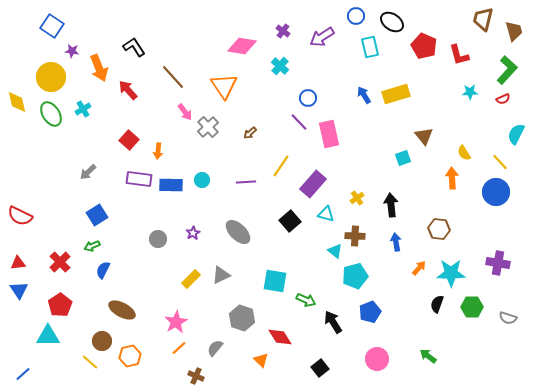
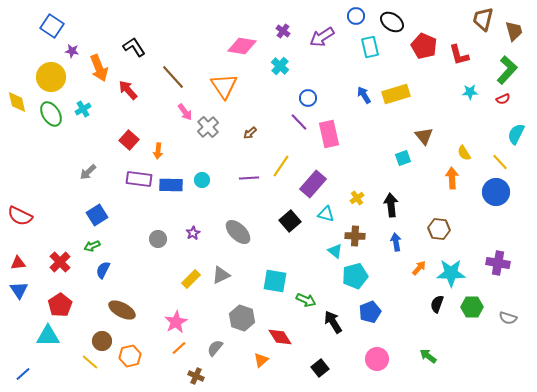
purple line at (246, 182): moved 3 px right, 4 px up
orange triangle at (261, 360): rotated 35 degrees clockwise
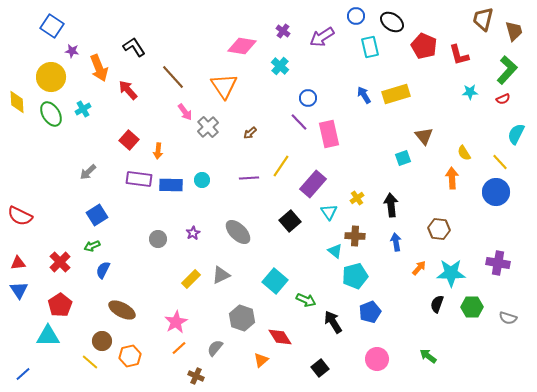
yellow diamond at (17, 102): rotated 10 degrees clockwise
cyan triangle at (326, 214): moved 3 px right, 2 px up; rotated 42 degrees clockwise
cyan square at (275, 281): rotated 30 degrees clockwise
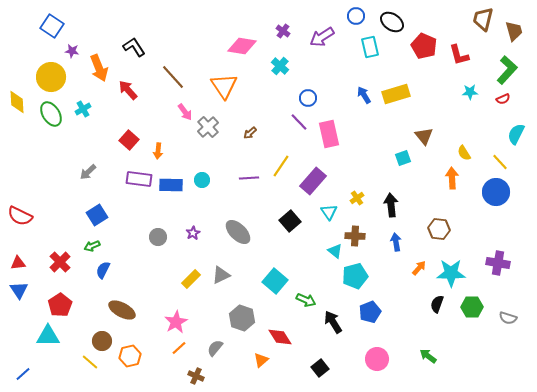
purple rectangle at (313, 184): moved 3 px up
gray circle at (158, 239): moved 2 px up
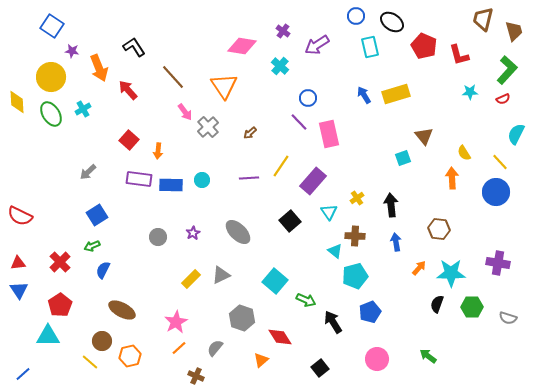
purple arrow at (322, 37): moved 5 px left, 8 px down
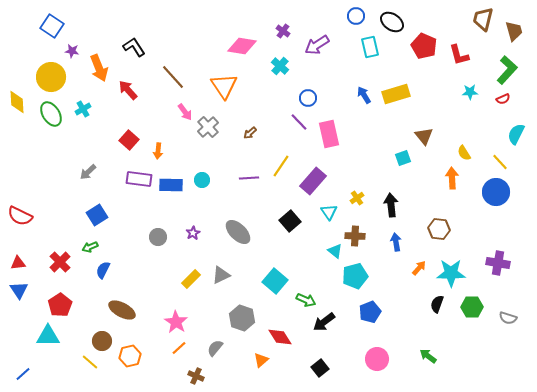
green arrow at (92, 246): moved 2 px left, 1 px down
pink star at (176, 322): rotated 10 degrees counterclockwise
black arrow at (333, 322): moved 9 px left; rotated 95 degrees counterclockwise
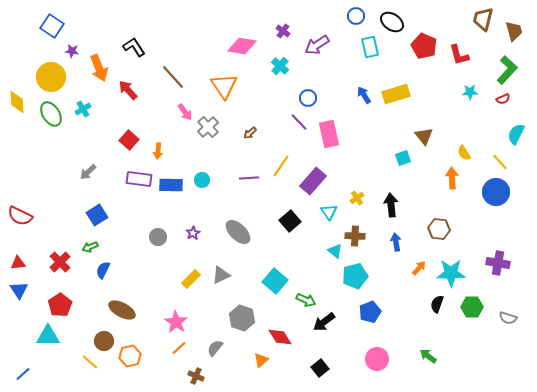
brown circle at (102, 341): moved 2 px right
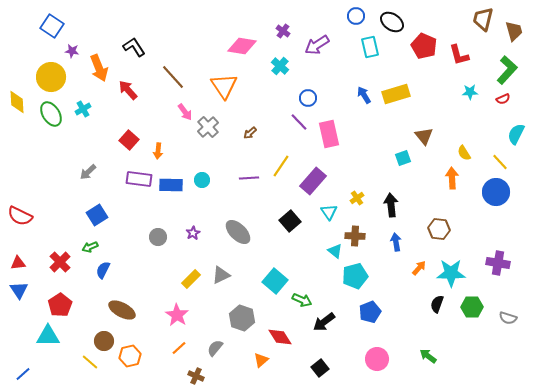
green arrow at (306, 300): moved 4 px left
pink star at (176, 322): moved 1 px right, 7 px up
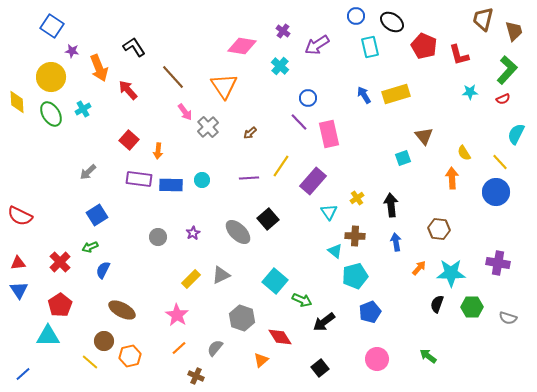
black square at (290, 221): moved 22 px left, 2 px up
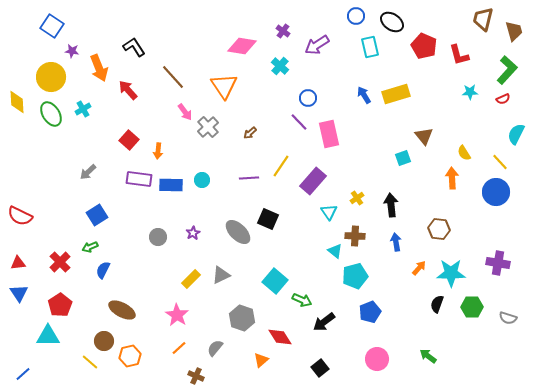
black square at (268, 219): rotated 25 degrees counterclockwise
blue triangle at (19, 290): moved 3 px down
